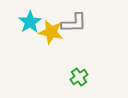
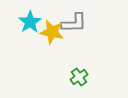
yellow star: moved 1 px right
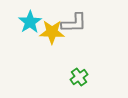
yellow star: rotated 10 degrees counterclockwise
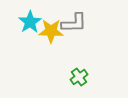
yellow star: moved 1 px left, 1 px up
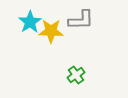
gray L-shape: moved 7 px right, 3 px up
green cross: moved 3 px left, 2 px up
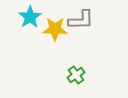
cyan star: moved 5 px up
yellow star: moved 4 px right, 2 px up
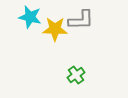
cyan star: rotated 25 degrees counterclockwise
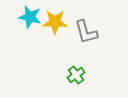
gray L-shape: moved 5 px right, 12 px down; rotated 76 degrees clockwise
yellow star: moved 7 px up
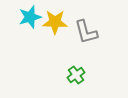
cyan star: rotated 30 degrees counterclockwise
